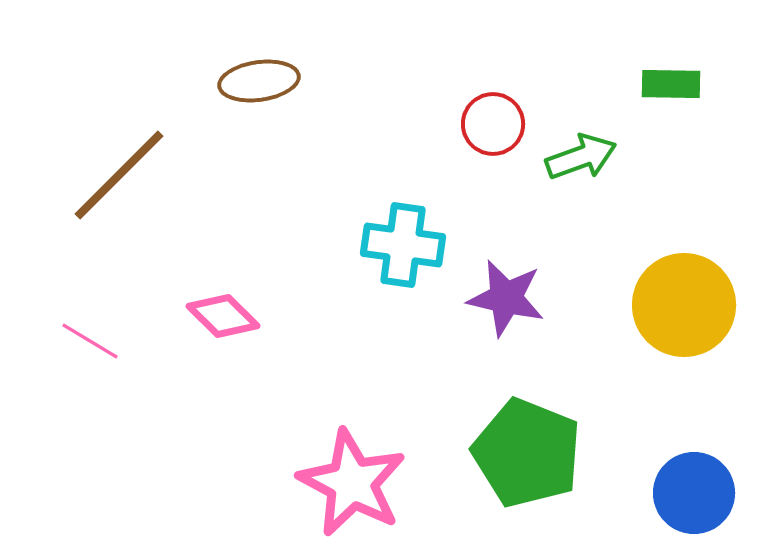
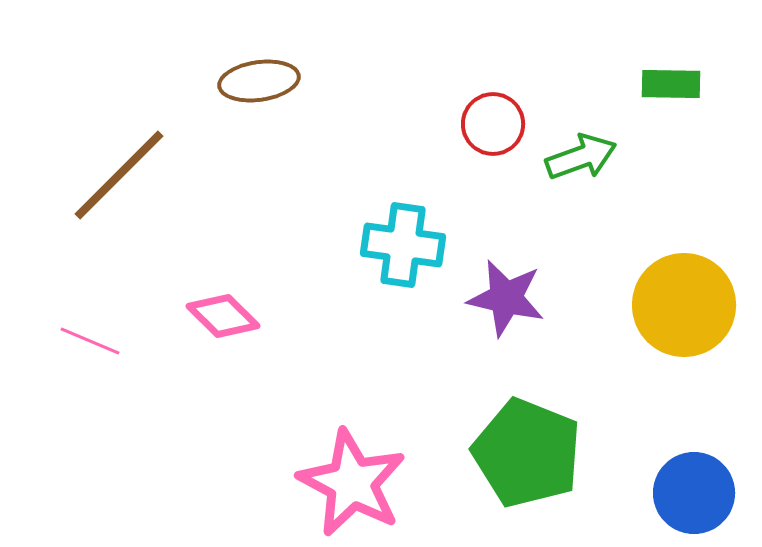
pink line: rotated 8 degrees counterclockwise
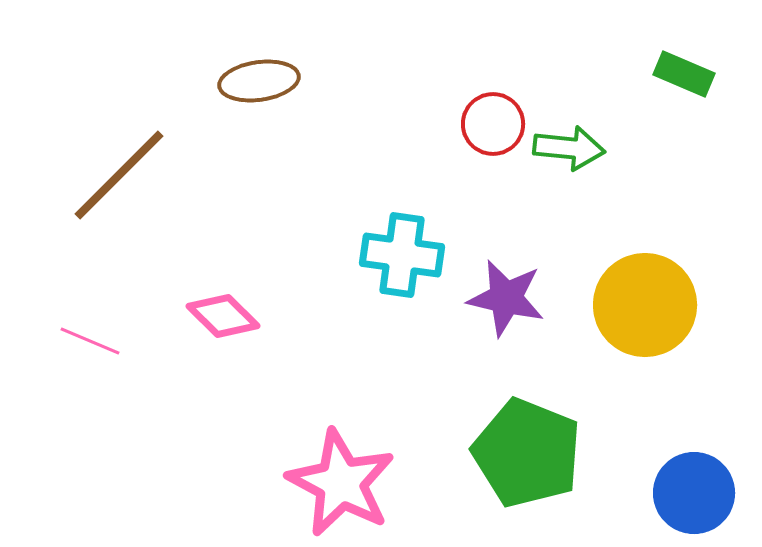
green rectangle: moved 13 px right, 10 px up; rotated 22 degrees clockwise
green arrow: moved 12 px left, 9 px up; rotated 26 degrees clockwise
cyan cross: moved 1 px left, 10 px down
yellow circle: moved 39 px left
pink star: moved 11 px left
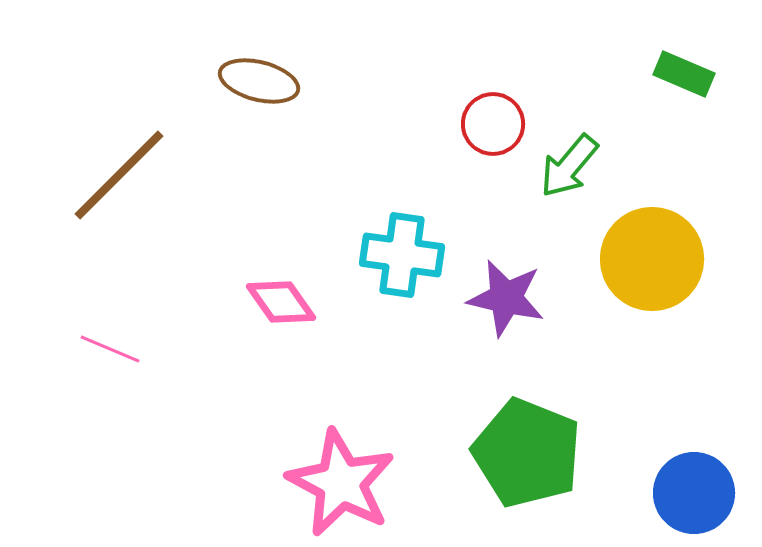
brown ellipse: rotated 22 degrees clockwise
green arrow: moved 18 px down; rotated 124 degrees clockwise
yellow circle: moved 7 px right, 46 px up
pink diamond: moved 58 px right, 14 px up; rotated 10 degrees clockwise
pink line: moved 20 px right, 8 px down
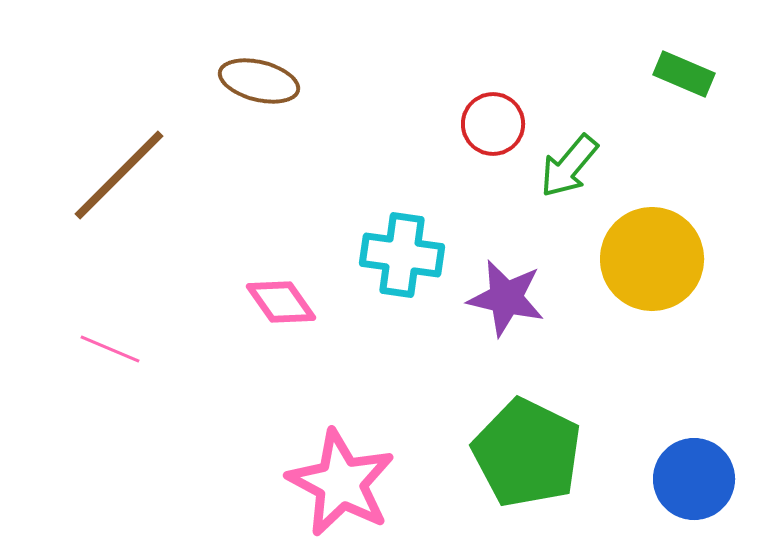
green pentagon: rotated 4 degrees clockwise
blue circle: moved 14 px up
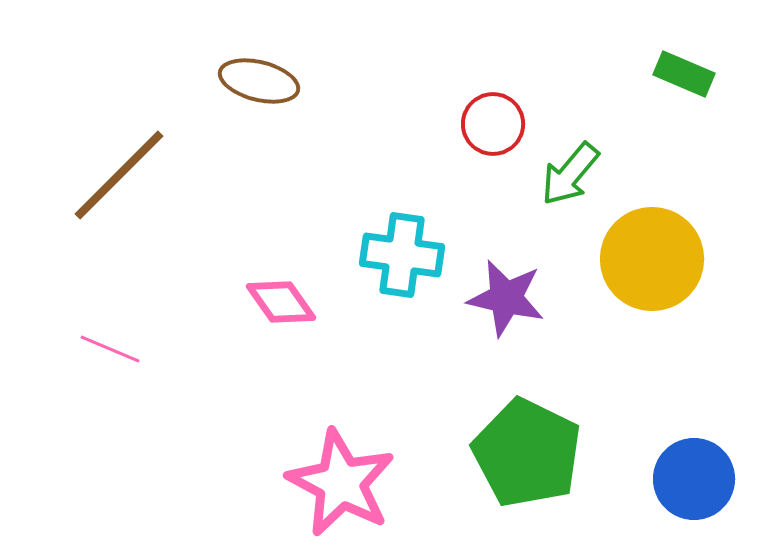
green arrow: moved 1 px right, 8 px down
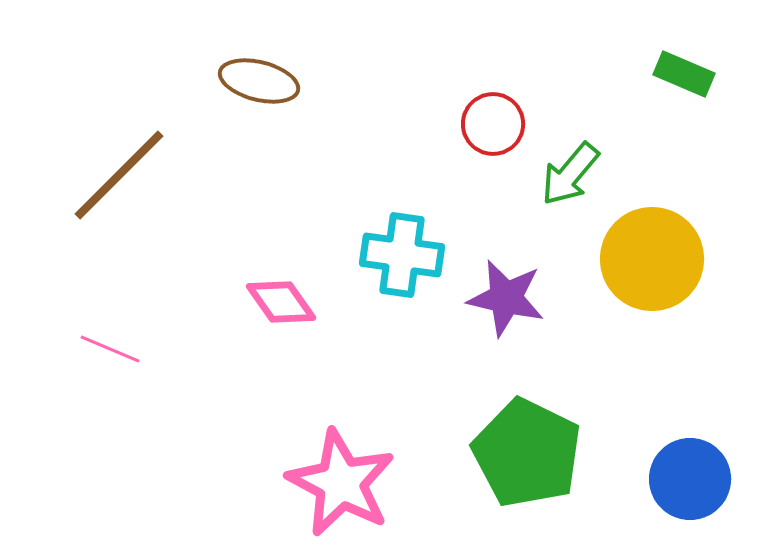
blue circle: moved 4 px left
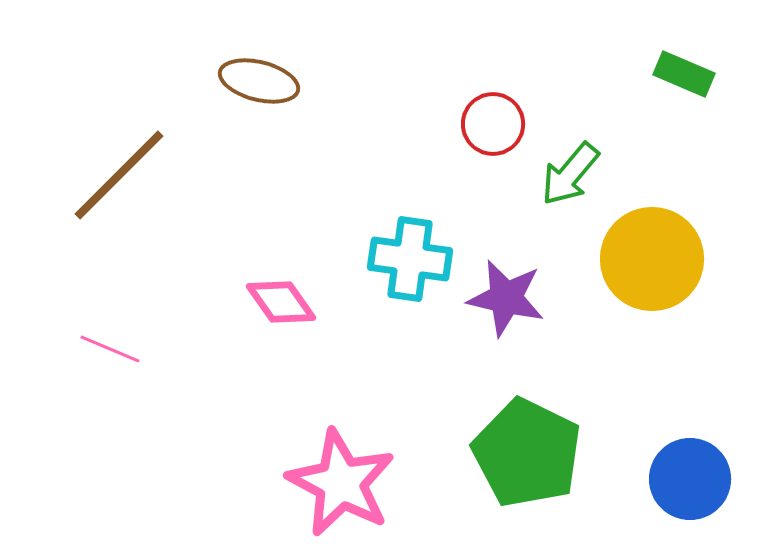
cyan cross: moved 8 px right, 4 px down
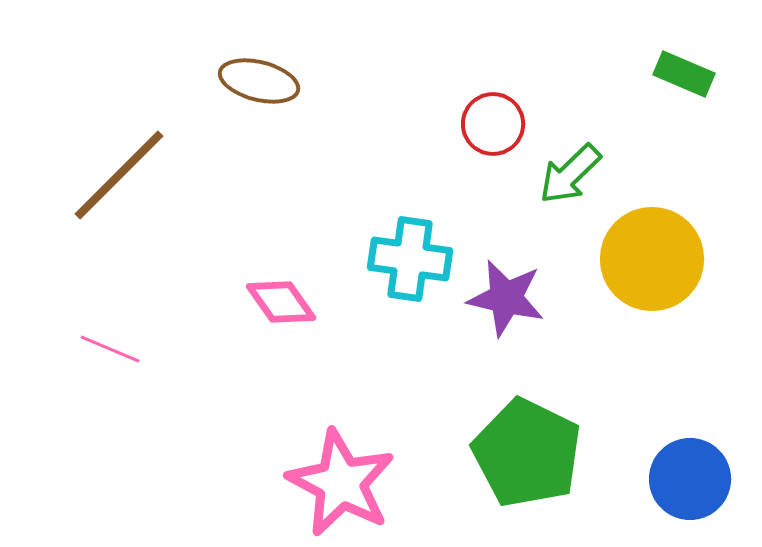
green arrow: rotated 6 degrees clockwise
